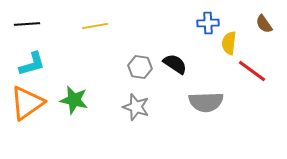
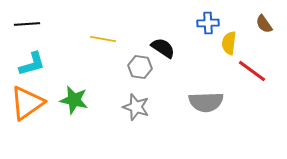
yellow line: moved 8 px right, 13 px down; rotated 20 degrees clockwise
black semicircle: moved 12 px left, 16 px up
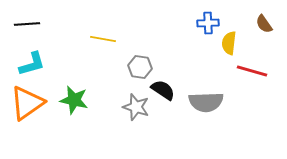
black semicircle: moved 42 px down
red line: rotated 20 degrees counterclockwise
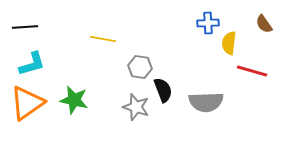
black line: moved 2 px left, 3 px down
black semicircle: rotated 35 degrees clockwise
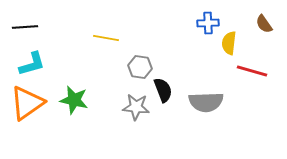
yellow line: moved 3 px right, 1 px up
gray star: rotated 12 degrees counterclockwise
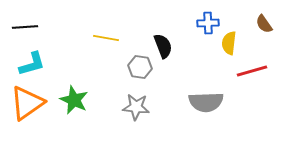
red line: rotated 32 degrees counterclockwise
black semicircle: moved 44 px up
green star: rotated 12 degrees clockwise
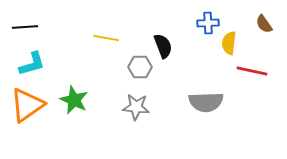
gray hexagon: rotated 10 degrees counterclockwise
red line: rotated 28 degrees clockwise
orange triangle: moved 2 px down
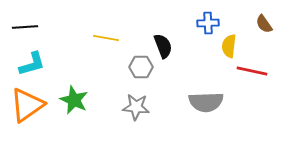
yellow semicircle: moved 3 px down
gray hexagon: moved 1 px right
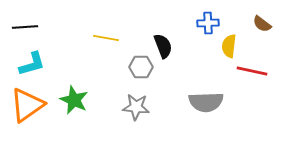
brown semicircle: moved 2 px left; rotated 18 degrees counterclockwise
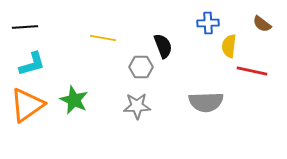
yellow line: moved 3 px left
gray star: moved 1 px right, 1 px up; rotated 8 degrees counterclockwise
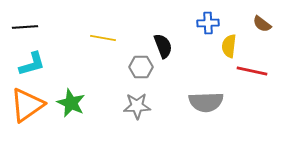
green star: moved 3 px left, 3 px down
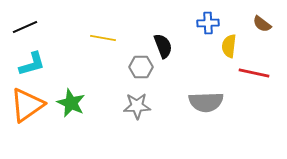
black line: rotated 20 degrees counterclockwise
red line: moved 2 px right, 2 px down
